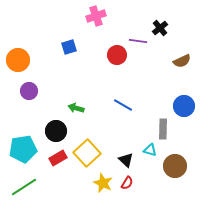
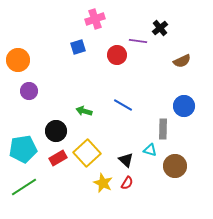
pink cross: moved 1 px left, 3 px down
blue square: moved 9 px right
green arrow: moved 8 px right, 3 px down
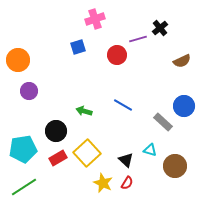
purple line: moved 2 px up; rotated 24 degrees counterclockwise
gray rectangle: moved 7 px up; rotated 48 degrees counterclockwise
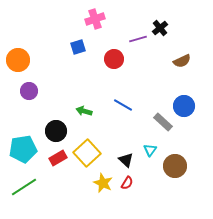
red circle: moved 3 px left, 4 px down
cyan triangle: rotated 48 degrees clockwise
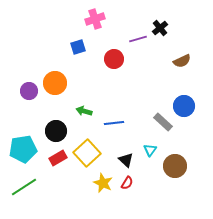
orange circle: moved 37 px right, 23 px down
blue line: moved 9 px left, 18 px down; rotated 36 degrees counterclockwise
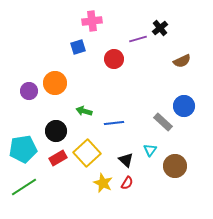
pink cross: moved 3 px left, 2 px down; rotated 12 degrees clockwise
